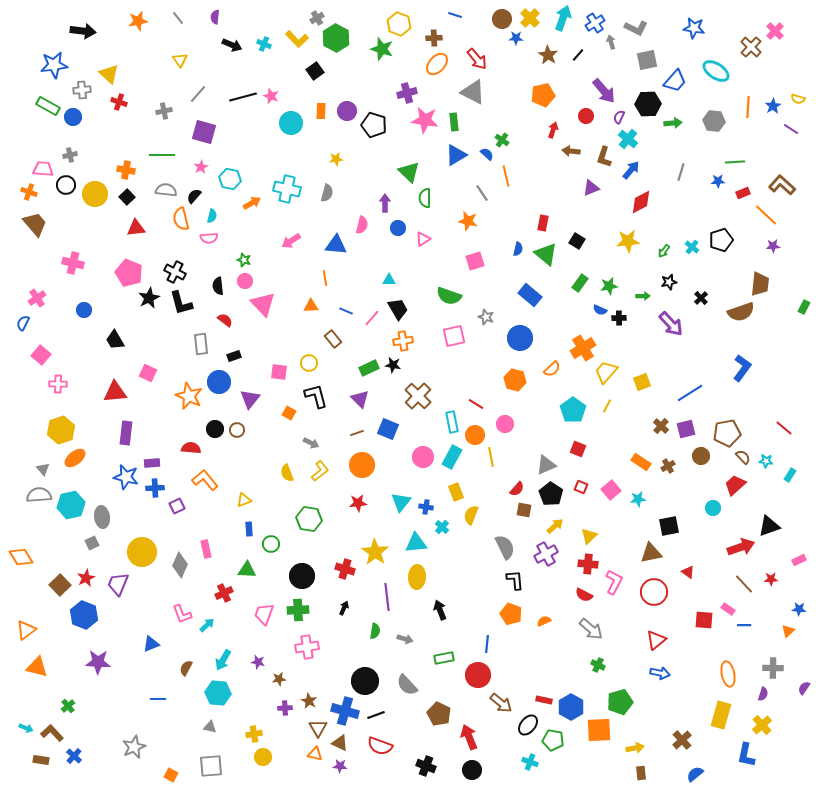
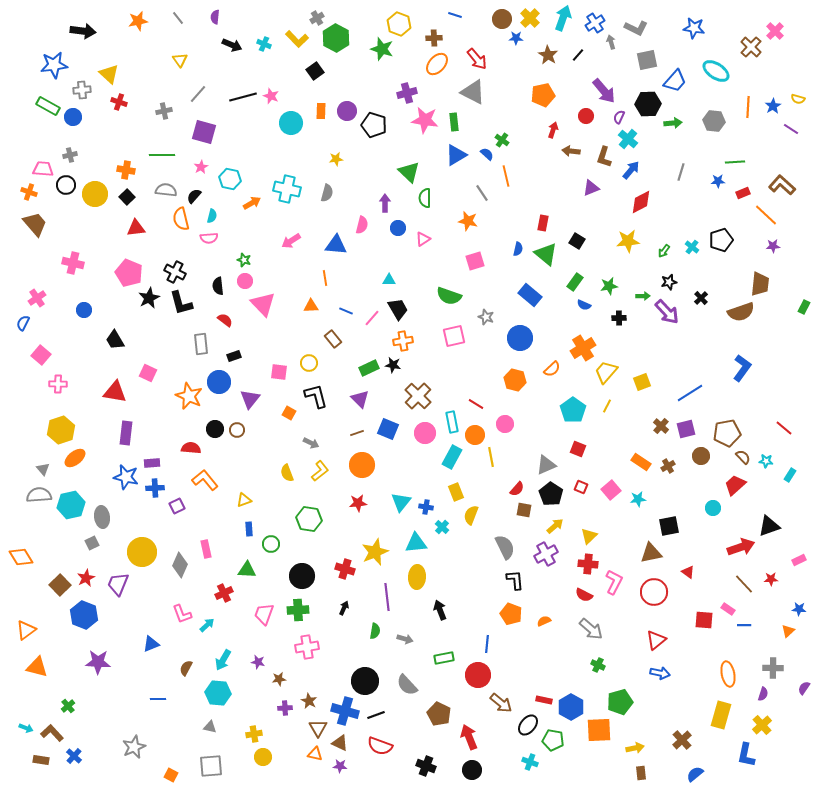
green rectangle at (580, 283): moved 5 px left, 1 px up
blue semicircle at (600, 310): moved 16 px left, 5 px up
purple arrow at (671, 324): moved 4 px left, 12 px up
red triangle at (115, 392): rotated 15 degrees clockwise
pink circle at (423, 457): moved 2 px right, 24 px up
yellow star at (375, 552): rotated 16 degrees clockwise
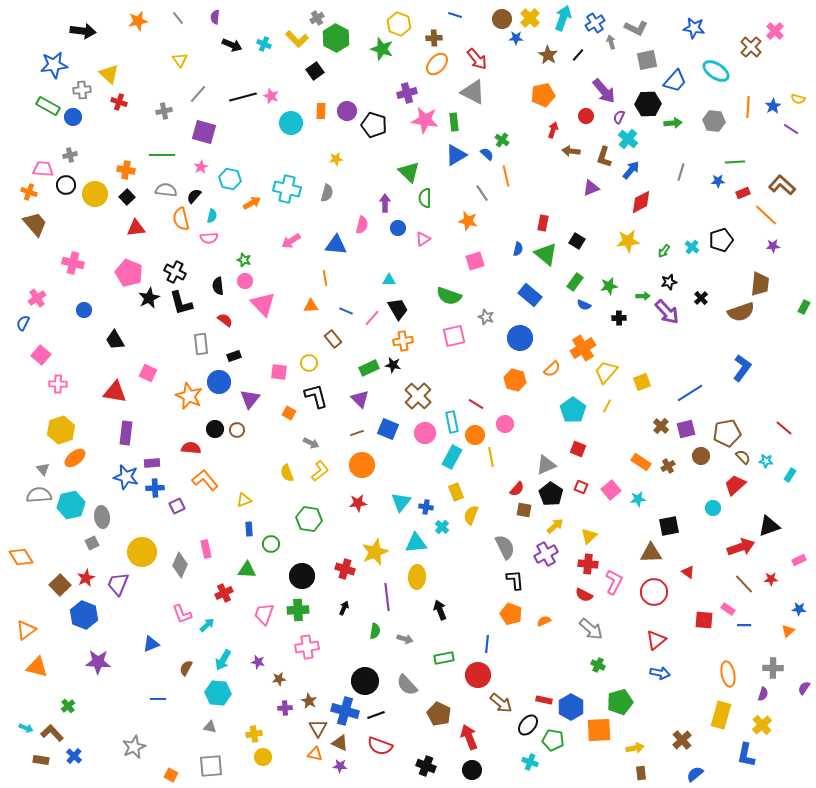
brown triangle at (651, 553): rotated 10 degrees clockwise
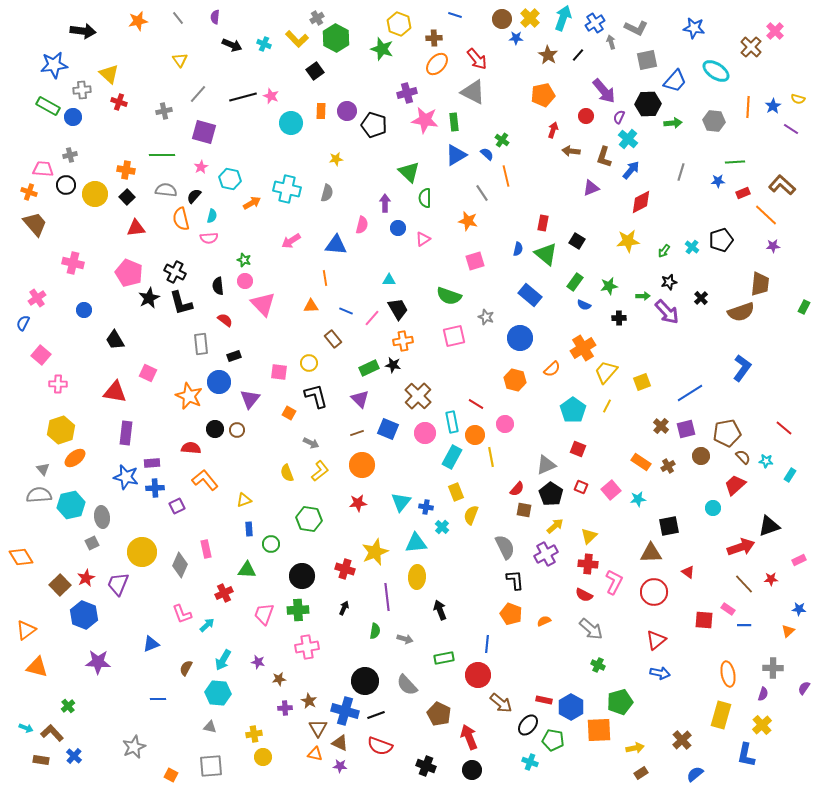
brown rectangle at (641, 773): rotated 64 degrees clockwise
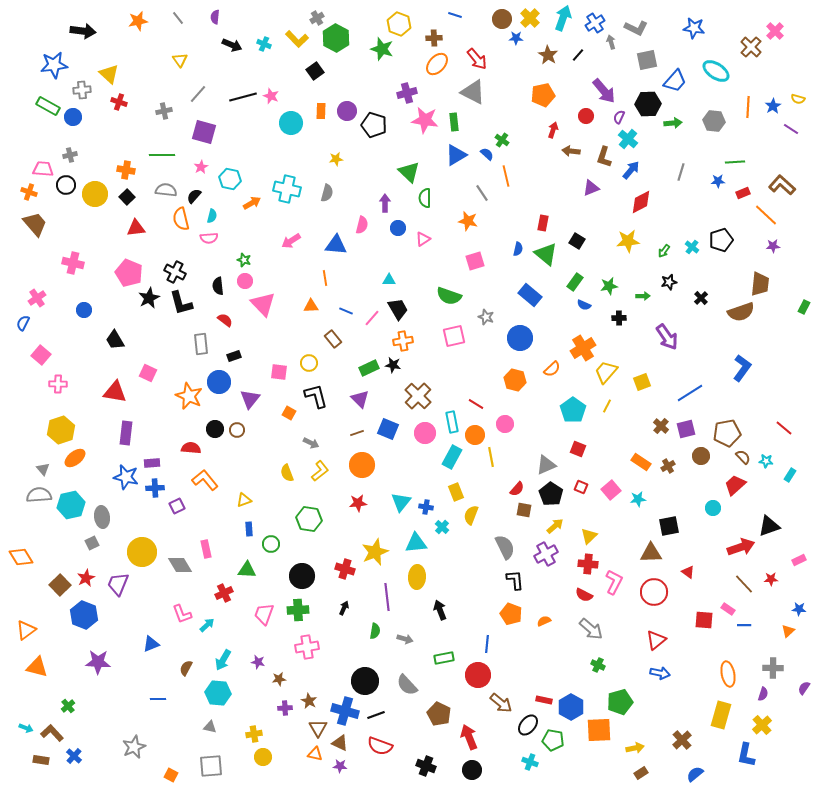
purple arrow at (667, 312): moved 25 px down; rotated 8 degrees clockwise
gray diamond at (180, 565): rotated 55 degrees counterclockwise
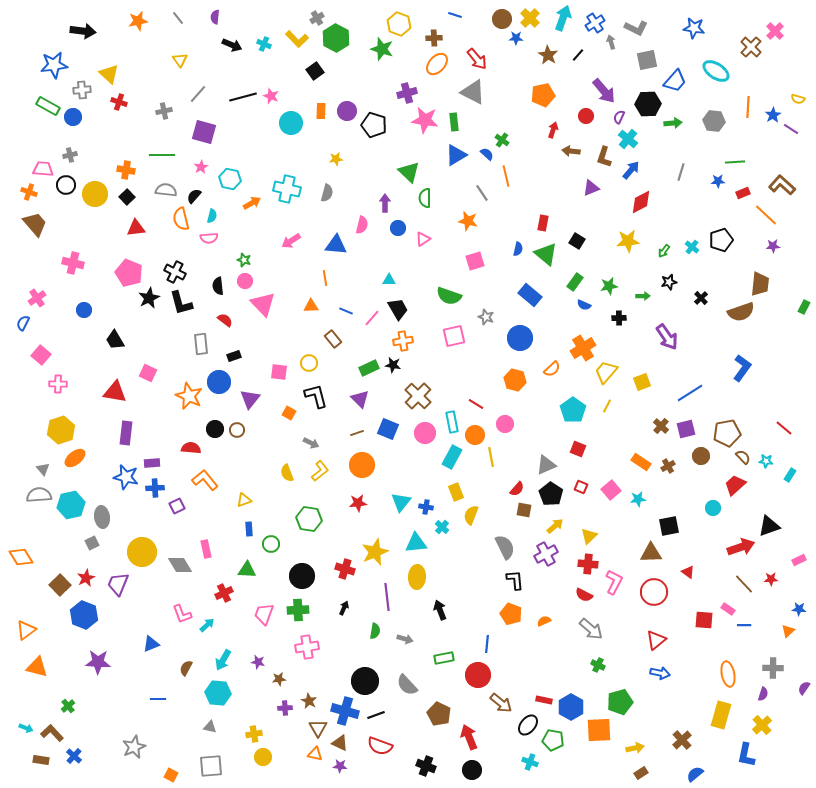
blue star at (773, 106): moved 9 px down
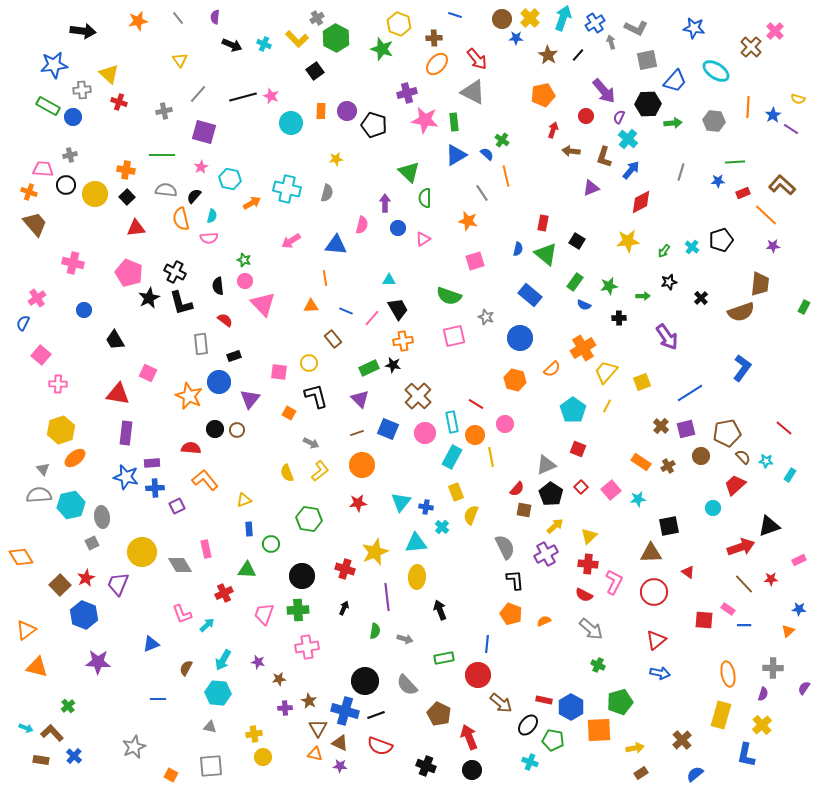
red triangle at (115, 392): moved 3 px right, 2 px down
red square at (581, 487): rotated 24 degrees clockwise
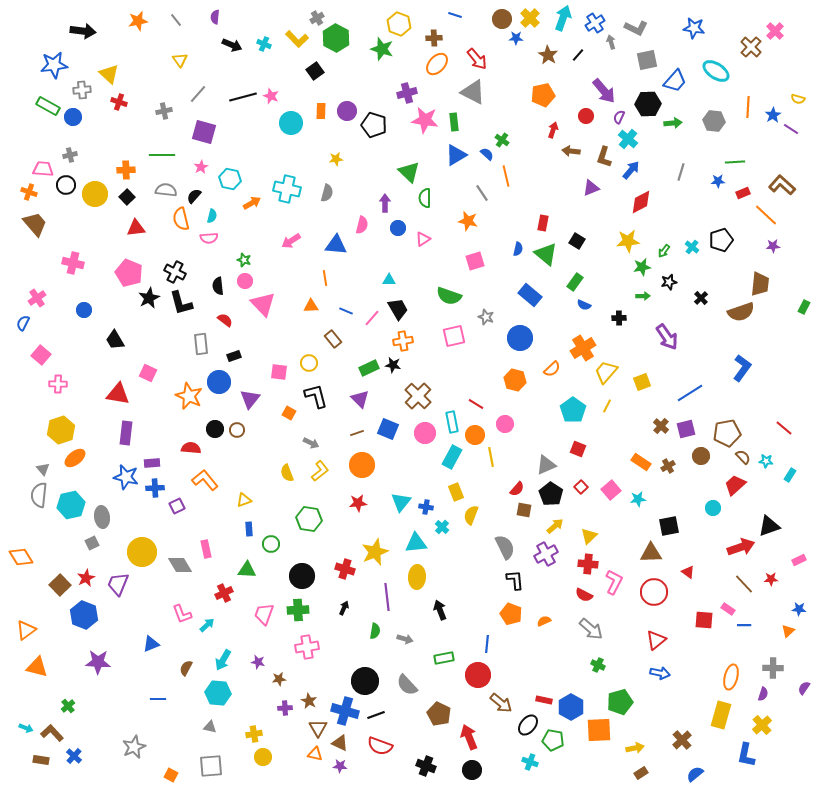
gray line at (178, 18): moved 2 px left, 2 px down
orange cross at (126, 170): rotated 12 degrees counterclockwise
green star at (609, 286): moved 33 px right, 19 px up
gray semicircle at (39, 495): rotated 80 degrees counterclockwise
orange ellipse at (728, 674): moved 3 px right, 3 px down; rotated 25 degrees clockwise
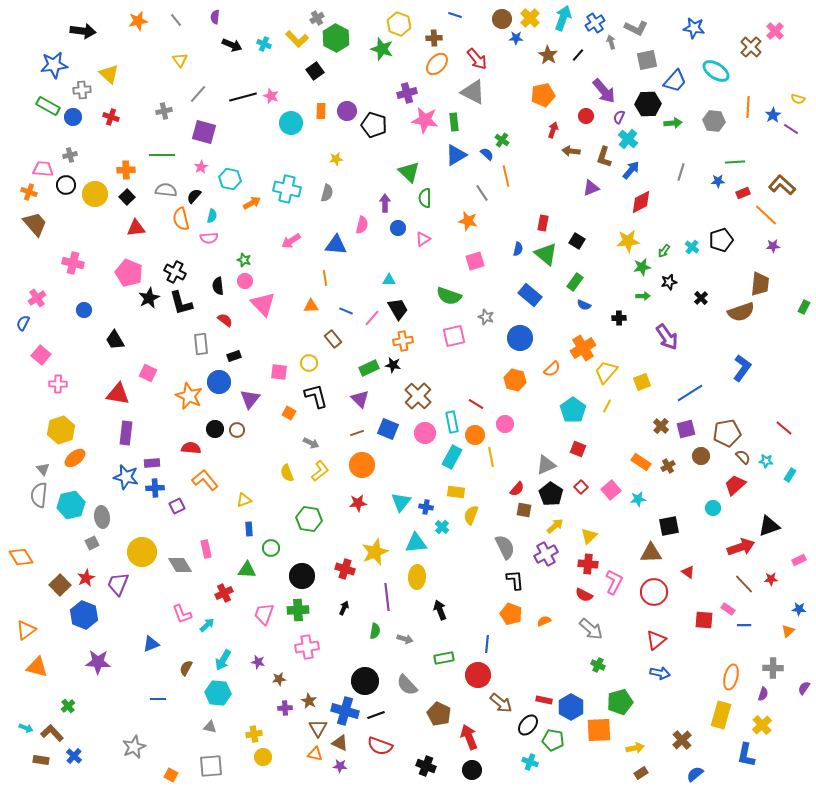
red cross at (119, 102): moved 8 px left, 15 px down
yellow rectangle at (456, 492): rotated 60 degrees counterclockwise
green circle at (271, 544): moved 4 px down
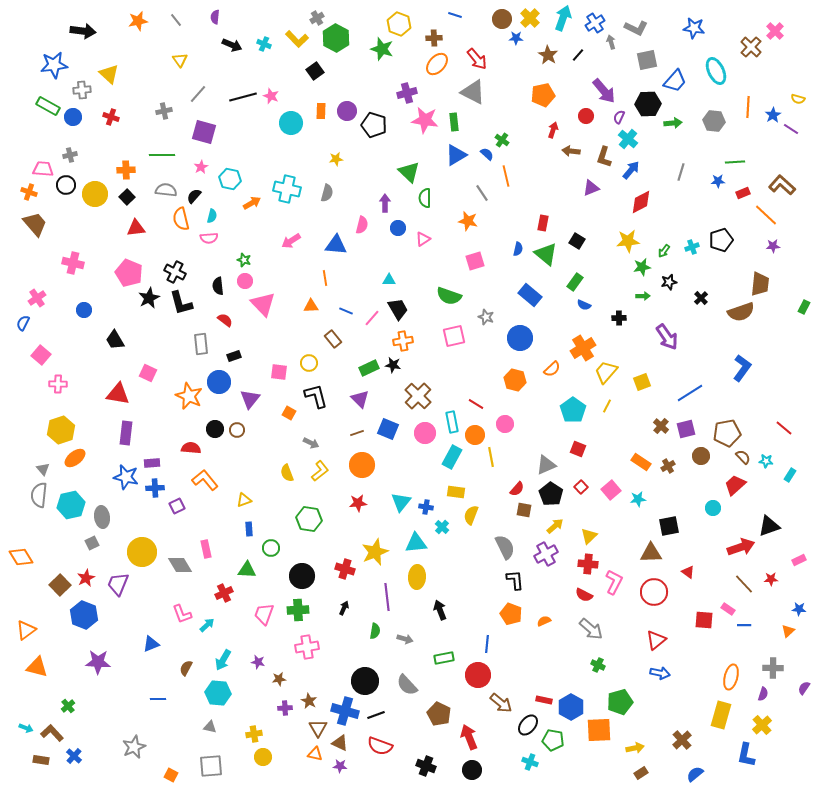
cyan ellipse at (716, 71): rotated 32 degrees clockwise
cyan cross at (692, 247): rotated 32 degrees clockwise
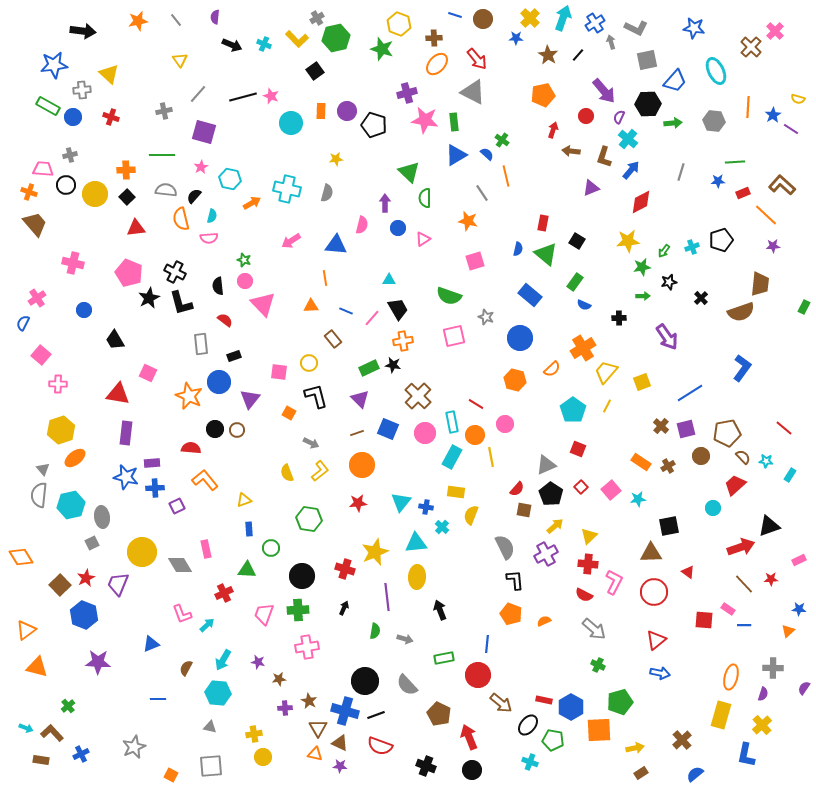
brown circle at (502, 19): moved 19 px left
green hexagon at (336, 38): rotated 20 degrees clockwise
gray arrow at (591, 629): moved 3 px right
blue cross at (74, 756): moved 7 px right, 2 px up; rotated 21 degrees clockwise
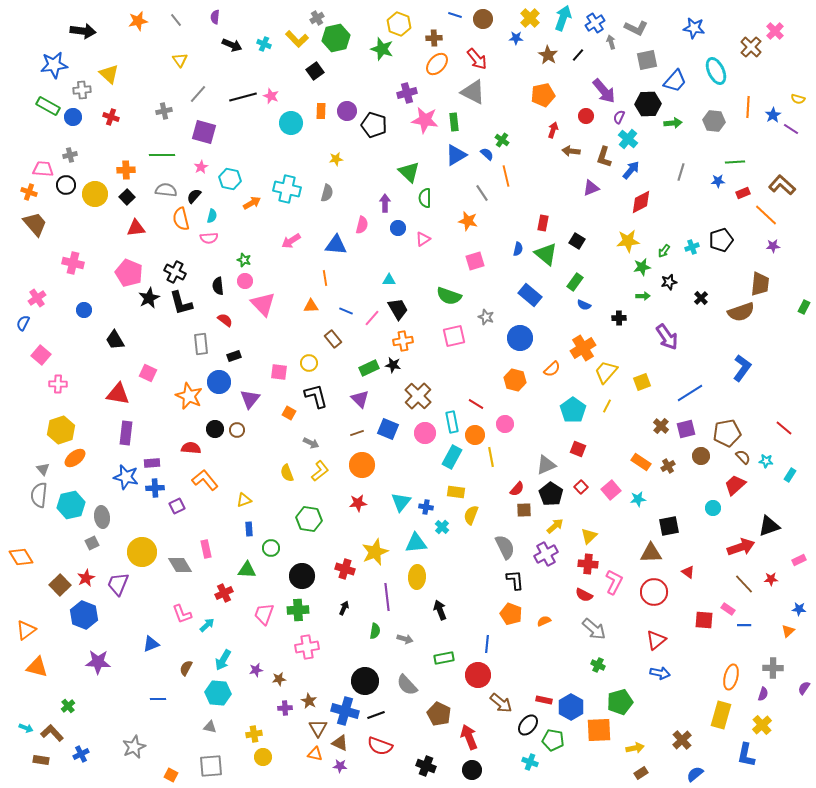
brown square at (524, 510): rotated 14 degrees counterclockwise
purple star at (258, 662): moved 2 px left, 8 px down; rotated 24 degrees counterclockwise
